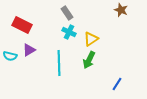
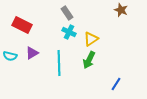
purple triangle: moved 3 px right, 3 px down
blue line: moved 1 px left
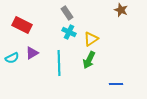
cyan semicircle: moved 2 px right, 2 px down; rotated 40 degrees counterclockwise
blue line: rotated 56 degrees clockwise
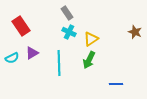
brown star: moved 14 px right, 22 px down
red rectangle: moved 1 px left, 1 px down; rotated 30 degrees clockwise
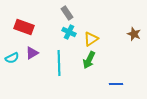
red rectangle: moved 3 px right, 1 px down; rotated 36 degrees counterclockwise
brown star: moved 1 px left, 2 px down
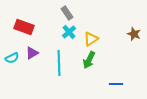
cyan cross: rotated 24 degrees clockwise
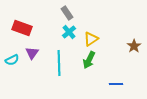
red rectangle: moved 2 px left, 1 px down
brown star: moved 12 px down; rotated 16 degrees clockwise
purple triangle: rotated 24 degrees counterclockwise
cyan semicircle: moved 2 px down
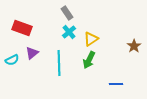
purple triangle: rotated 16 degrees clockwise
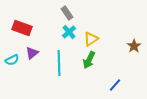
blue line: moved 1 px left, 1 px down; rotated 48 degrees counterclockwise
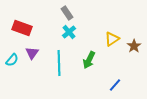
yellow triangle: moved 21 px right
purple triangle: rotated 16 degrees counterclockwise
cyan semicircle: rotated 24 degrees counterclockwise
